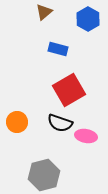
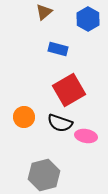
orange circle: moved 7 px right, 5 px up
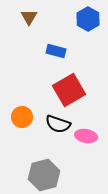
brown triangle: moved 15 px left, 5 px down; rotated 18 degrees counterclockwise
blue rectangle: moved 2 px left, 2 px down
orange circle: moved 2 px left
black semicircle: moved 2 px left, 1 px down
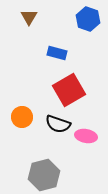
blue hexagon: rotated 10 degrees counterclockwise
blue rectangle: moved 1 px right, 2 px down
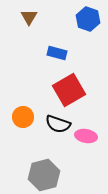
orange circle: moved 1 px right
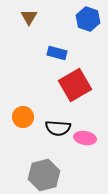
red square: moved 6 px right, 5 px up
black semicircle: moved 4 px down; rotated 15 degrees counterclockwise
pink ellipse: moved 1 px left, 2 px down
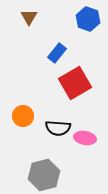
blue rectangle: rotated 66 degrees counterclockwise
red square: moved 2 px up
orange circle: moved 1 px up
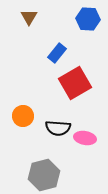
blue hexagon: rotated 15 degrees counterclockwise
